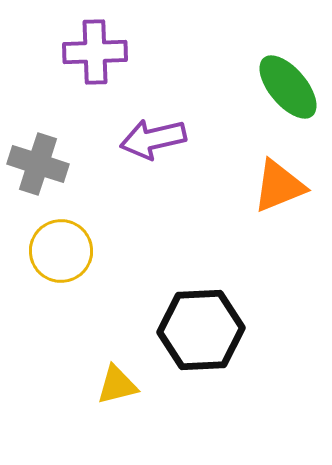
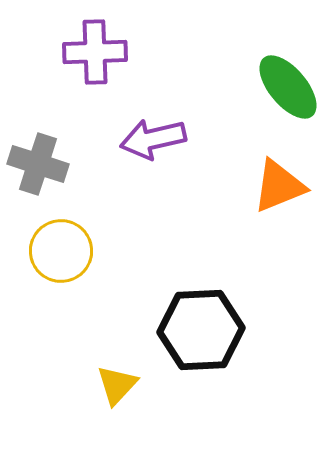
yellow triangle: rotated 33 degrees counterclockwise
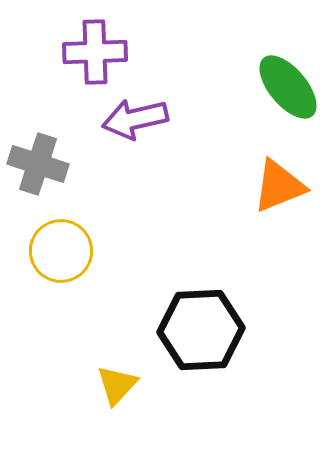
purple arrow: moved 18 px left, 20 px up
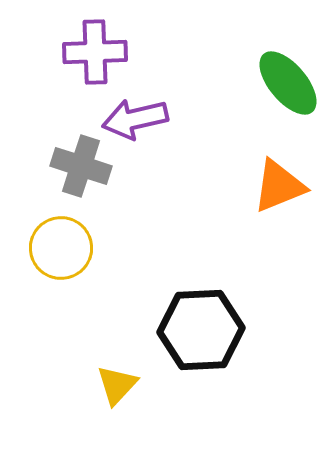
green ellipse: moved 4 px up
gray cross: moved 43 px right, 2 px down
yellow circle: moved 3 px up
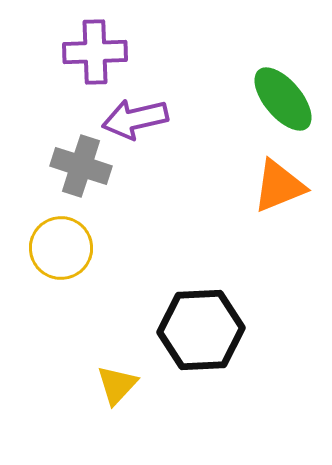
green ellipse: moved 5 px left, 16 px down
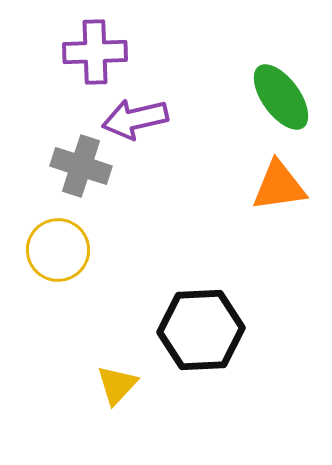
green ellipse: moved 2 px left, 2 px up; rotated 4 degrees clockwise
orange triangle: rotated 14 degrees clockwise
yellow circle: moved 3 px left, 2 px down
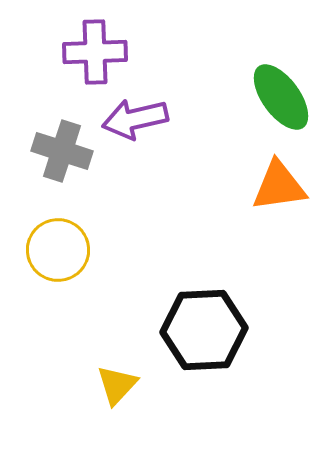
gray cross: moved 19 px left, 15 px up
black hexagon: moved 3 px right
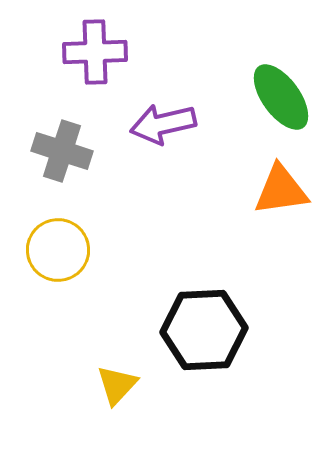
purple arrow: moved 28 px right, 5 px down
orange triangle: moved 2 px right, 4 px down
